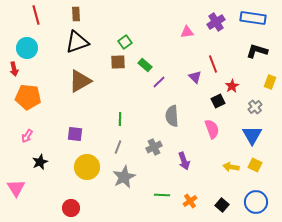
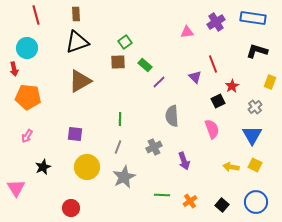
black star at (40, 162): moved 3 px right, 5 px down
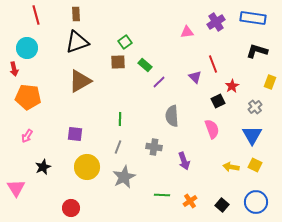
gray cross at (154, 147): rotated 35 degrees clockwise
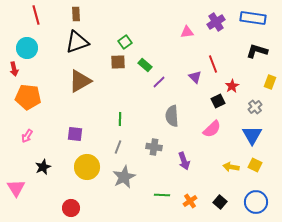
pink semicircle at (212, 129): rotated 66 degrees clockwise
black square at (222, 205): moved 2 px left, 3 px up
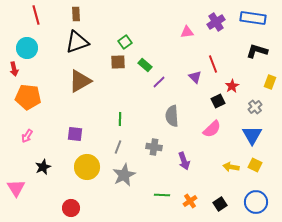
gray star at (124, 177): moved 2 px up
black square at (220, 202): moved 2 px down; rotated 16 degrees clockwise
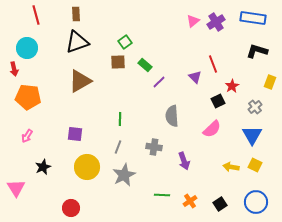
pink triangle at (187, 32): moved 6 px right, 11 px up; rotated 32 degrees counterclockwise
